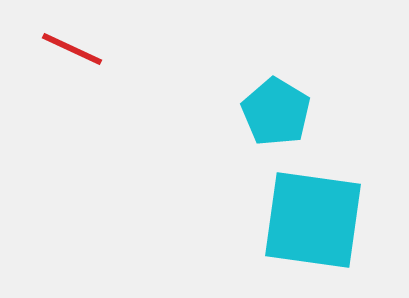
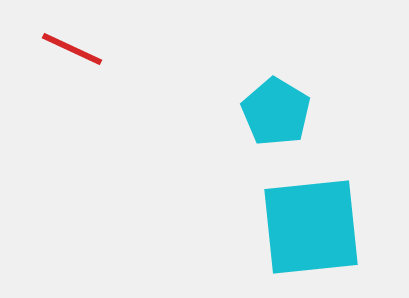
cyan square: moved 2 px left, 7 px down; rotated 14 degrees counterclockwise
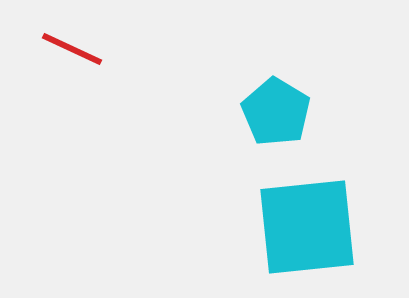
cyan square: moved 4 px left
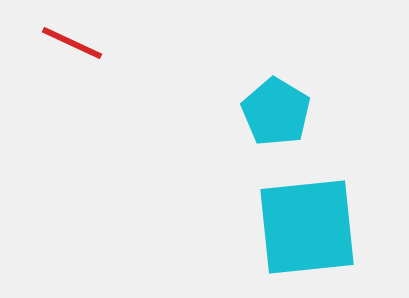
red line: moved 6 px up
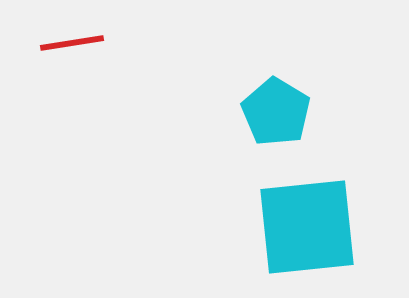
red line: rotated 34 degrees counterclockwise
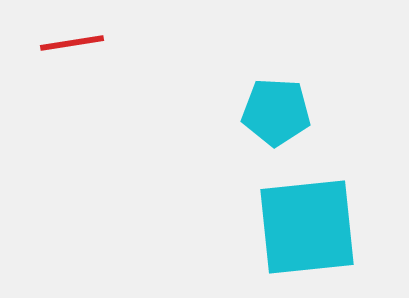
cyan pentagon: rotated 28 degrees counterclockwise
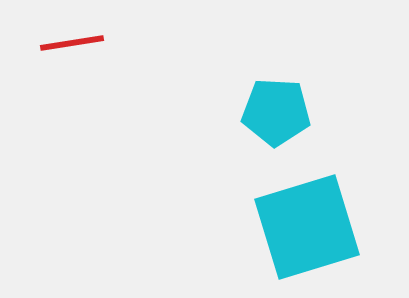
cyan square: rotated 11 degrees counterclockwise
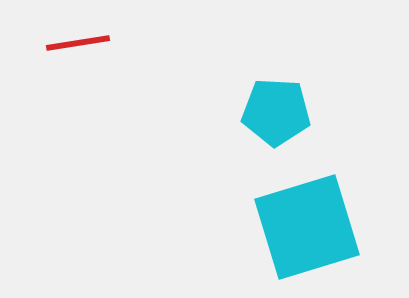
red line: moved 6 px right
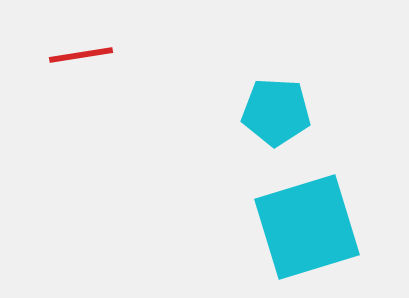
red line: moved 3 px right, 12 px down
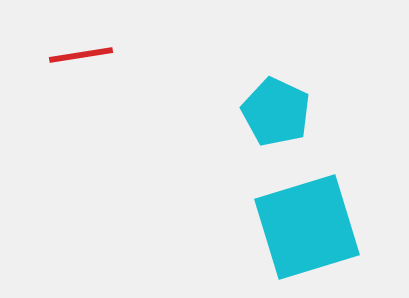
cyan pentagon: rotated 22 degrees clockwise
